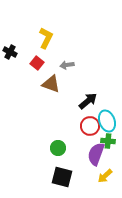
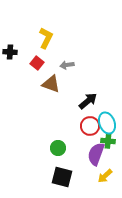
black cross: rotated 24 degrees counterclockwise
cyan ellipse: moved 2 px down
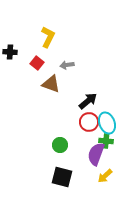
yellow L-shape: moved 2 px right, 1 px up
red circle: moved 1 px left, 4 px up
green cross: moved 2 px left
green circle: moved 2 px right, 3 px up
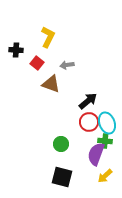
black cross: moved 6 px right, 2 px up
green cross: moved 1 px left
green circle: moved 1 px right, 1 px up
